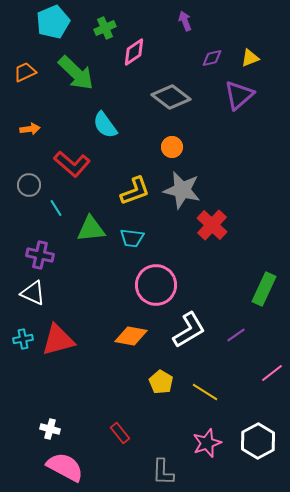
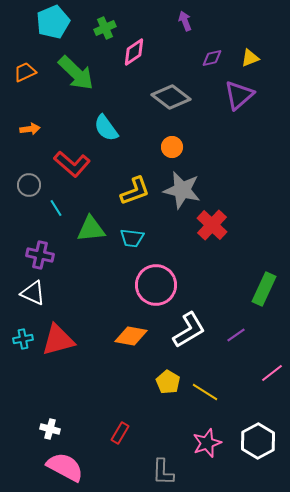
cyan semicircle: moved 1 px right, 3 px down
yellow pentagon: moved 7 px right
red rectangle: rotated 70 degrees clockwise
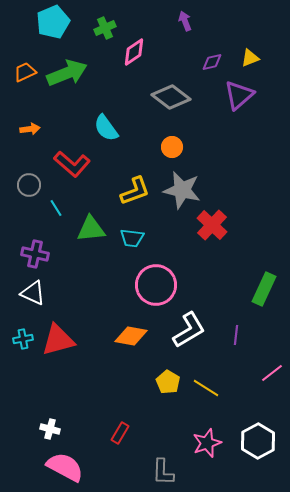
purple diamond: moved 4 px down
green arrow: moved 9 px left; rotated 66 degrees counterclockwise
purple cross: moved 5 px left, 1 px up
purple line: rotated 48 degrees counterclockwise
yellow line: moved 1 px right, 4 px up
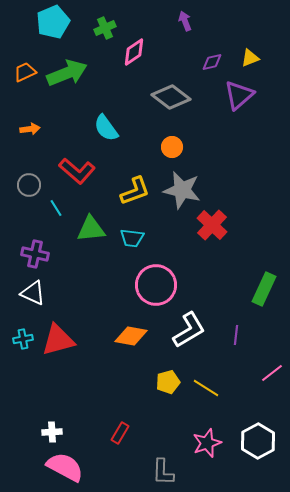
red L-shape: moved 5 px right, 7 px down
yellow pentagon: rotated 25 degrees clockwise
white cross: moved 2 px right, 3 px down; rotated 18 degrees counterclockwise
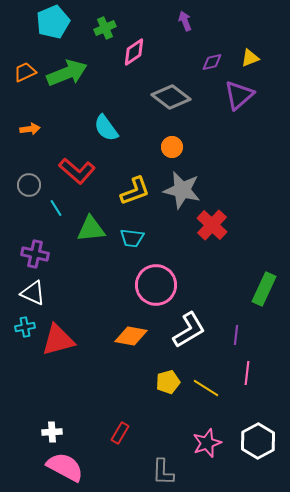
cyan cross: moved 2 px right, 12 px up
pink line: moved 25 px left; rotated 45 degrees counterclockwise
